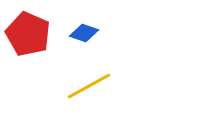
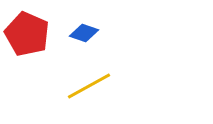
red pentagon: moved 1 px left
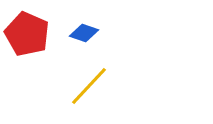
yellow line: rotated 18 degrees counterclockwise
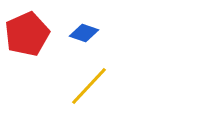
red pentagon: rotated 24 degrees clockwise
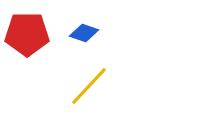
red pentagon: rotated 24 degrees clockwise
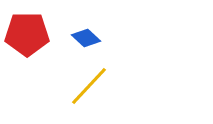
blue diamond: moved 2 px right, 5 px down; rotated 24 degrees clockwise
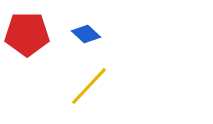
blue diamond: moved 4 px up
